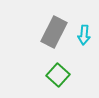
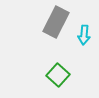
gray rectangle: moved 2 px right, 10 px up
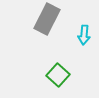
gray rectangle: moved 9 px left, 3 px up
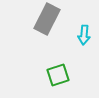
green square: rotated 30 degrees clockwise
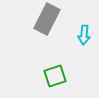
green square: moved 3 px left, 1 px down
